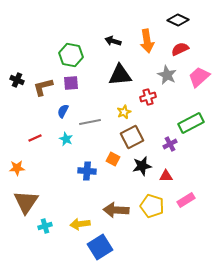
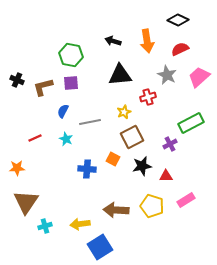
blue cross: moved 2 px up
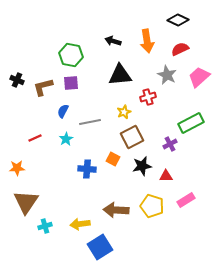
cyan star: rotated 16 degrees clockwise
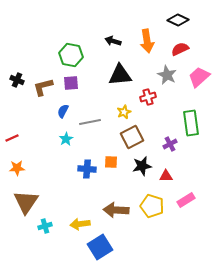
green rectangle: rotated 70 degrees counterclockwise
red line: moved 23 px left
orange square: moved 2 px left, 3 px down; rotated 24 degrees counterclockwise
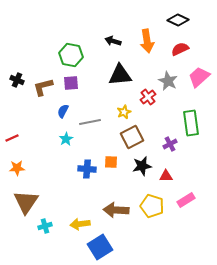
gray star: moved 1 px right, 6 px down
red cross: rotated 21 degrees counterclockwise
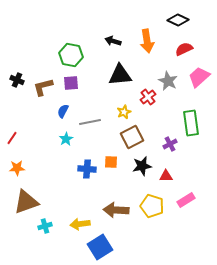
red semicircle: moved 4 px right
red line: rotated 32 degrees counterclockwise
brown triangle: rotated 36 degrees clockwise
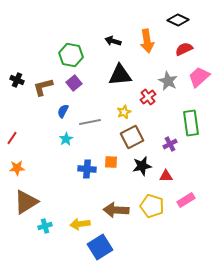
purple square: moved 3 px right; rotated 35 degrees counterclockwise
brown triangle: rotated 12 degrees counterclockwise
